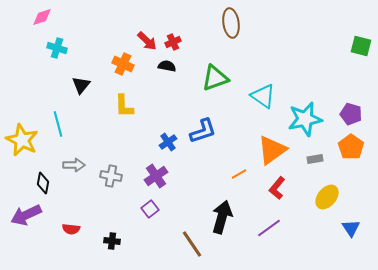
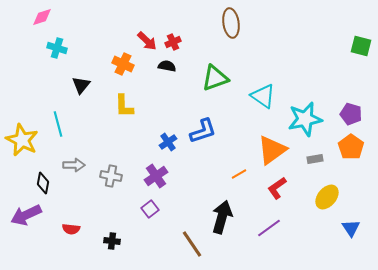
red L-shape: rotated 15 degrees clockwise
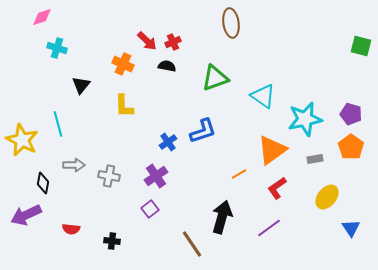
gray cross: moved 2 px left
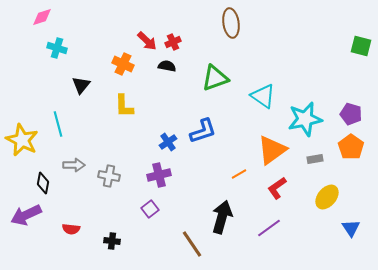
purple cross: moved 3 px right, 1 px up; rotated 20 degrees clockwise
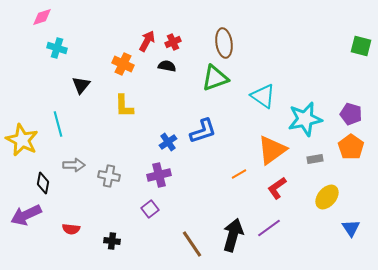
brown ellipse: moved 7 px left, 20 px down
red arrow: rotated 105 degrees counterclockwise
black arrow: moved 11 px right, 18 px down
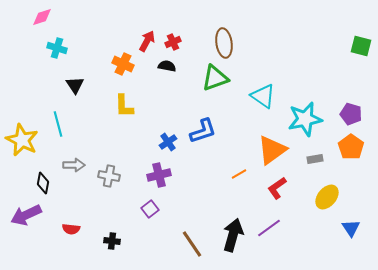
black triangle: moved 6 px left; rotated 12 degrees counterclockwise
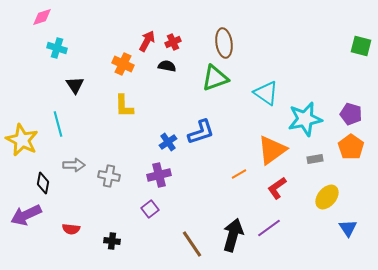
cyan triangle: moved 3 px right, 3 px up
blue L-shape: moved 2 px left, 1 px down
blue triangle: moved 3 px left
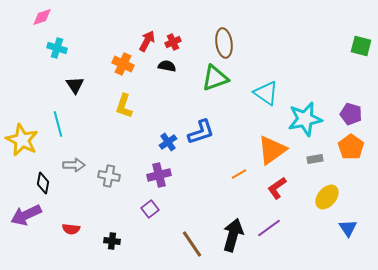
yellow L-shape: rotated 20 degrees clockwise
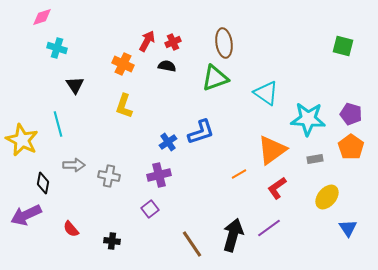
green square: moved 18 px left
cyan star: moved 3 px right; rotated 16 degrees clockwise
red semicircle: rotated 42 degrees clockwise
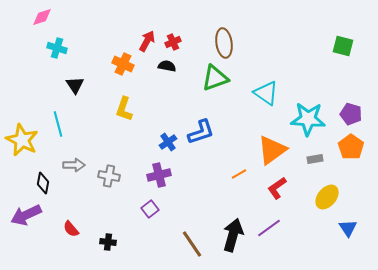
yellow L-shape: moved 3 px down
black cross: moved 4 px left, 1 px down
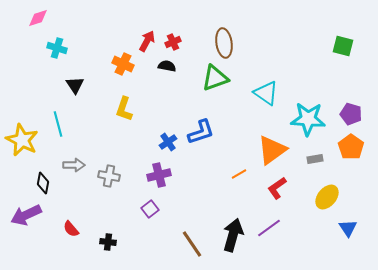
pink diamond: moved 4 px left, 1 px down
